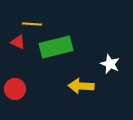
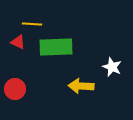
green rectangle: rotated 12 degrees clockwise
white star: moved 2 px right, 3 px down
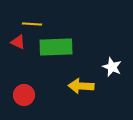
red circle: moved 9 px right, 6 px down
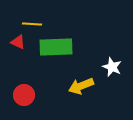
yellow arrow: rotated 25 degrees counterclockwise
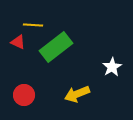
yellow line: moved 1 px right, 1 px down
green rectangle: rotated 36 degrees counterclockwise
white star: rotated 18 degrees clockwise
yellow arrow: moved 4 px left, 8 px down
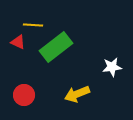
white star: rotated 24 degrees clockwise
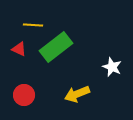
red triangle: moved 1 px right, 7 px down
white star: rotated 30 degrees clockwise
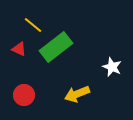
yellow line: rotated 36 degrees clockwise
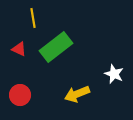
yellow line: moved 7 px up; rotated 42 degrees clockwise
white star: moved 2 px right, 7 px down
red circle: moved 4 px left
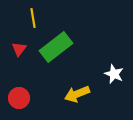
red triangle: rotated 42 degrees clockwise
red circle: moved 1 px left, 3 px down
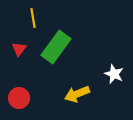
green rectangle: rotated 16 degrees counterclockwise
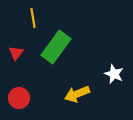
red triangle: moved 3 px left, 4 px down
